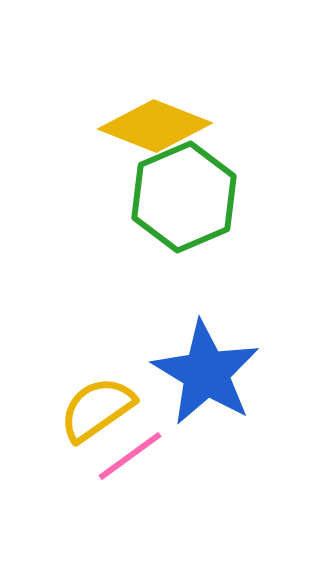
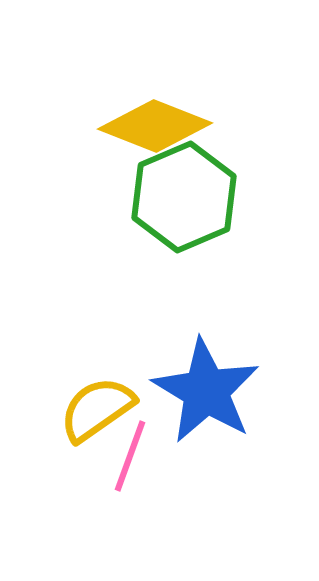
blue star: moved 18 px down
pink line: rotated 34 degrees counterclockwise
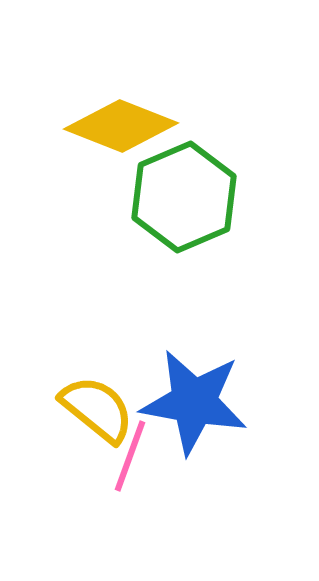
yellow diamond: moved 34 px left
blue star: moved 12 px left, 11 px down; rotated 21 degrees counterclockwise
yellow semicircle: rotated 74 degrees clockwise
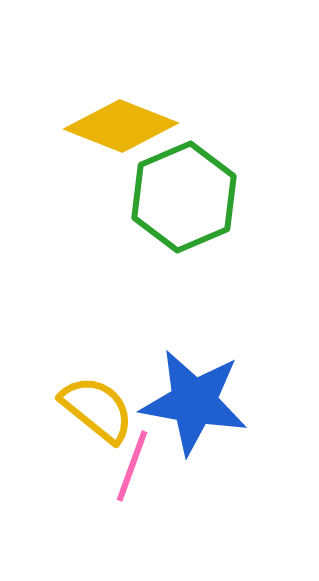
pink line: moved 2 px right, 10 px down
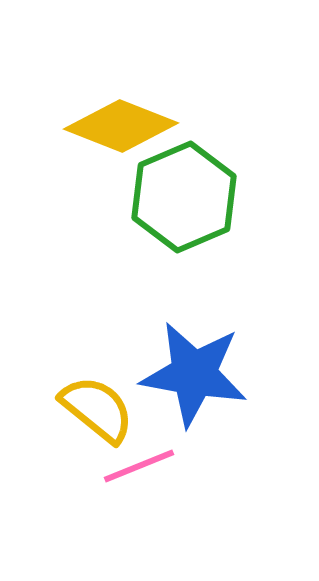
blue star: moved 28 px up
pink line: moved 7 px right; rotated 48 degrees clockwise
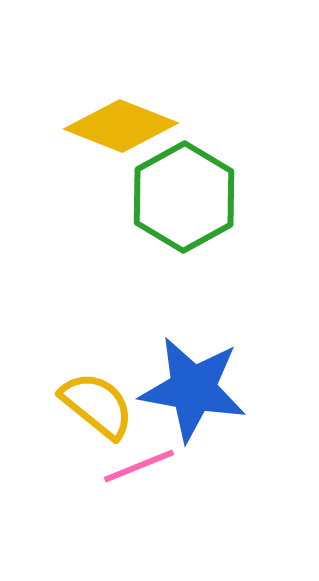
green hexagon: rotated 6 degrees counterclockwise
blue star: moved 1 px left, 15 px down
yellow semicircle: moved 4 px up
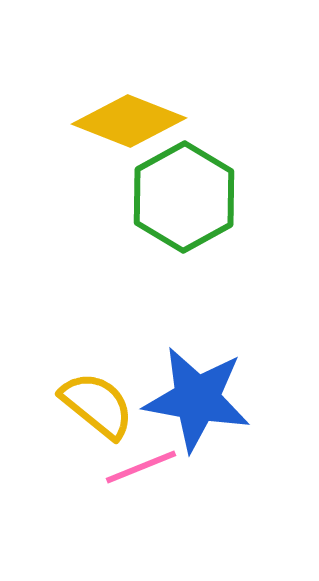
yellow diamond: moved 8 px right, 5 px up
blue star: moved 4 px right, 10 px down
pink line: moved 2 px right, 1 px down
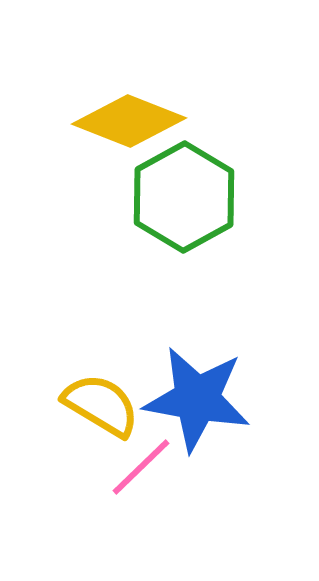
yellow semicircle: moved 4 px right; rotated 8 degrees counterclockwise
pink line: rotated 22 degrees counterclockwise
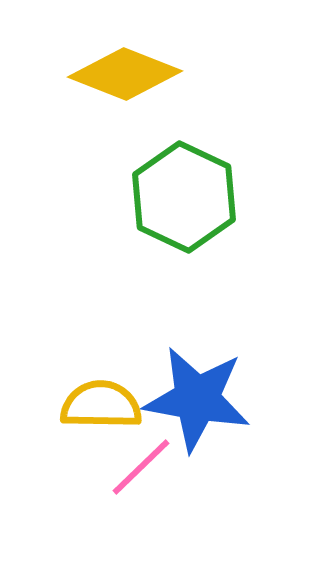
yellow diamond: moved 4 px left, 47 px up
green hexagon: rotated 6 degrees counterclockwise
yellow semicircle: rotated 30 degrees counterclockwise
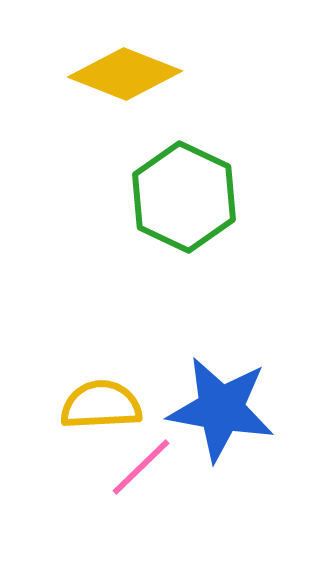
blue star: moved 24 px right, 10 px down
yellow semicircle: rotated 4 degrees counterclockwise
